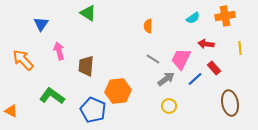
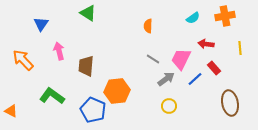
orange hexagon: moved 1 px left
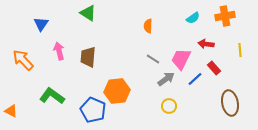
yellow line: moved 2 px down
brown trapezoid: moved 2 px right, 9 px up
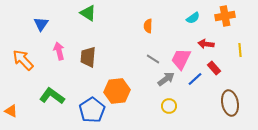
blue pentagon: moved 1 px left; rotated 15 degrees clockwise
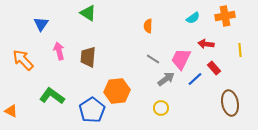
yellow circle: moved 8 px left, 2 px down
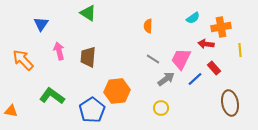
orange cross: moved 4 px left, 11 px down
orange triangle: rotated 16 degrees counterclockwise
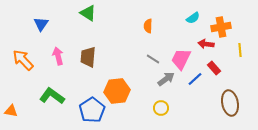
pink arrow: moved 1 px left, 5 px down
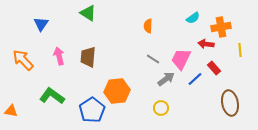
pink arrow: moved 1 px right
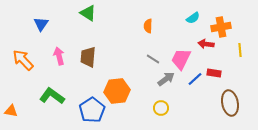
red rectangle: moved 5 px down; rotated 40 degrees counterclockwise
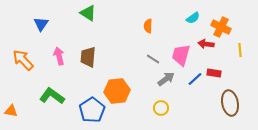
orange cross: rotated 36 degrees clockwise
pink trapezoid: moved 4 px up; rotated 10 degrees counterclockwise
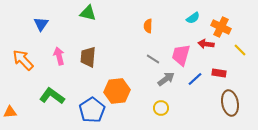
green triangle: rotated 18 degrees counterclockwise
yellow line: rotated 40 degrees counterclockwise
red rectangle: moved 5 px right
orange triangle: moved 1 px left, 1 px down; rotated 16 degrees counterclockwise
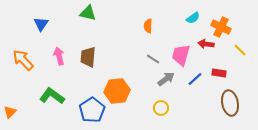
orange triangle: rotated 40 degrees counterclockwise
